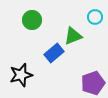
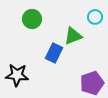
green circle: moved 1 px up
blue rectangle: rotated 24 degrees counterclockwise
black star: moved 4 px left; rotated 20 degrees clockwise
purple pentagon: moved 1 px left
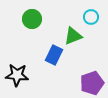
cyan circle: moved 4 px left
blue rectangle: moved 2 px down
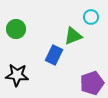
green circle: moved 16 px left, 10 px down
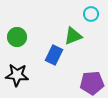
cyan circle: moved 3 px up
green circle: moved 1 px right, 8 px down
purple pentagon: rotated 15 degrees clockwise
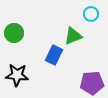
green circle: moved 3 px left, 4 px up
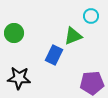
cyan circle: moved 2 px down
black star: moved 2 px right, 3 px down
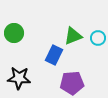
cyan circle: moved 7 px right, 22 px down
purple pentagon: moved 20 px left
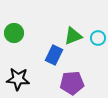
black star: moved 1 px left, 1 px down
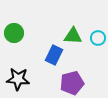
green triangle: rotated 24 degrees clockwise
purple pentagon: rotated 10 degrees counterclockwise
